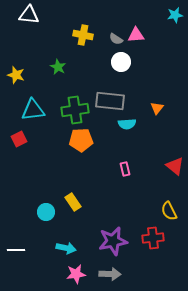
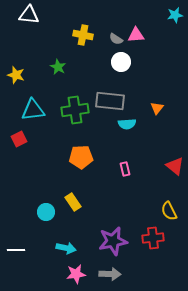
orange pentagon: moved 17 px down
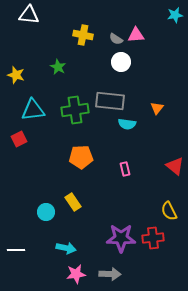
cyan semicircle: rotated 12 degrees clockwise
purple star: moved 8 px right, 3 px up; rotated 12 degrees clockwise
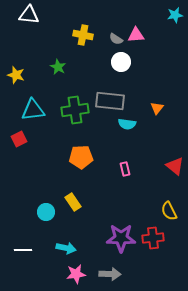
white line: moved 7 px right
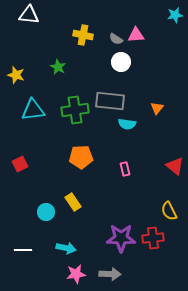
red square: moved 1 px right, 25 px down
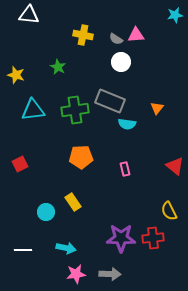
gray rectangle: rotated 16 degrees clockwise
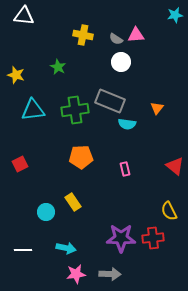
white triangle: moved 5 px left, 1 px down
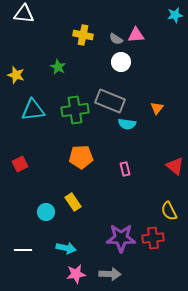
white triangle: moved 2 px up
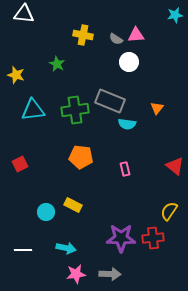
white circle: moved 8 px right
green star: moved 1 px left, 3 px up
orange pentagon: rotated 10 degrees clockwise
yellow rectangle: moved 3 px down; rotated 30 degrees counterclockwise
yellow semicircle: rotated 60 degrees clockwise
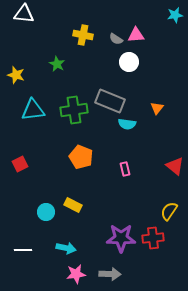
green cross: moved 1 px left
orange pentagon: rotated 15 degrees clockwise
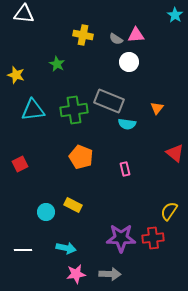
cyan star: rotated 28 degrees counterclockwise
gray rectangle: moved 1 px left
red triangle: moved 13 px up
